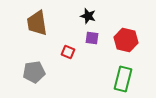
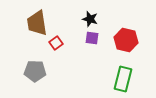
black star: moved 2 px right, 3 px down
red square: moved 12 px left, 9 px up; rotated 32 degrees clockwise
gray pentagon: moved 1 px right, 1 px up; rotated 10 degrees clockwise
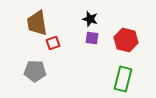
red square: moved 3 px left; rotated 16 degrees clockwise
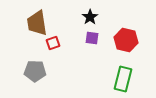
black star: moved 2 px up; rotated 21 degrees clockwise
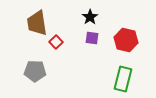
red square: moved 3 px right, 1 px up; rotated 24 degrees counterclockwise
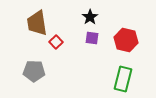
gray pentagon: moved 1 px left
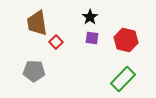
green rectangle: rotated 30 degrees clockwise
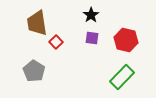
black star: moved 1 px right, 2 px up
gray pentagon: rotated 30 degrees clockwise
green rectangle: moved 1 px left, 2 px up
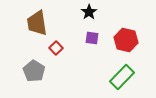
black star: moved 2 px left, 3 px up
red square: moved 6 px down
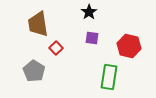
brown trapezoid: moved 1 px right, 1 px down
red hexagon: moved 3 px right, 6 px down
green rectangle: moved 13 px left; rotated 35 degrees counterclockwise
